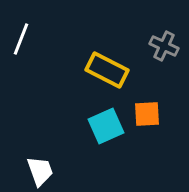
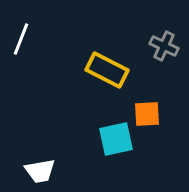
cyan square: moved 10 px right, 13 px down; rotated 12 degrees clockwise
white trapezoid: rotated 100 degrees clockwise
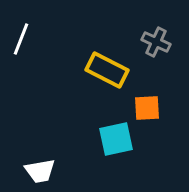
gray cross: moved 8 px left, 4 px up
orange square: moved 6 px up
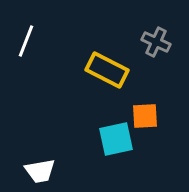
white line: moved 5 px right, 2 px down
orange square: moved 2 px left, 8 px down
